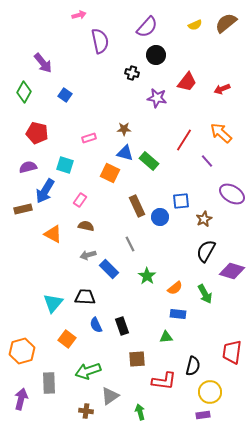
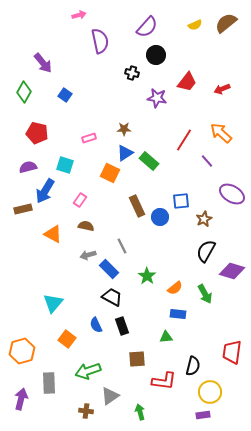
blue triangle at (125, 153): rotated 48 degrees counterclockwise
gray line at (130, 244): moved 8 px left, 2 px down
black trapezoid at (85, 297): moved 27 px right; rotated 25 degrees clockwise
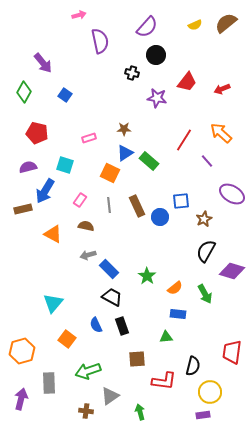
gray line at (122, 246): moved 13 px left, 41 px up; rotated 21 degrees clockwise
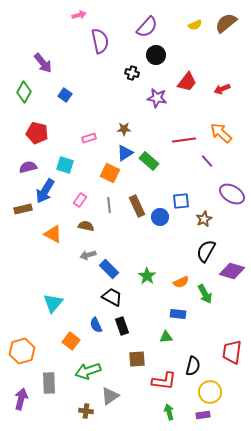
red line at (184, 140): rotated 50 degrees clockwise
orange semicircle at (175, 288): moved 6 px right, 6 px up; rotated 14 degrees clockwise
orange square at (67, 339): moved 4 px right, 2 px down
green arrow at (140, 412): moved 29 px right
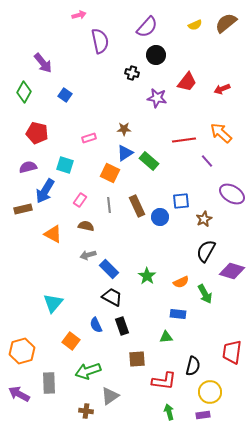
purple arrow at (21, 399): moved 2 px left, 5 px up; rotated 75 degrees counterclockwise
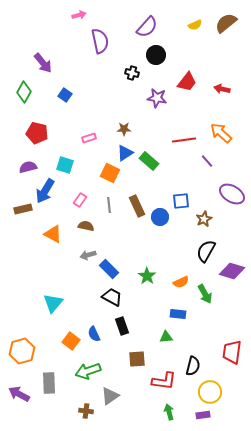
red arrow at (222, 89): rotated 35 degrees clockwise
blue semicircle at (96, 325): moved 2 px left, 9 px down
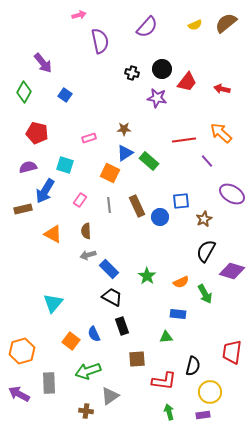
black circle at (156, 55): moved 6 px right, 14 px down
brown semicircle at (86, 226): moved 5 px down; rotated 105 degrees counterclockwise
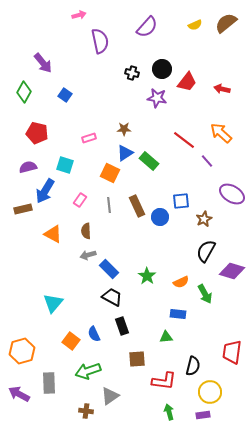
red line at (184, 140): rotated 45 degrees clockwise
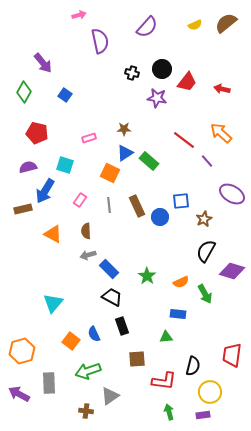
red trapezoid at (232, 352): moved 3 px down
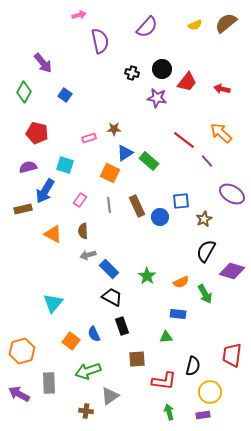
brown star at (124, 129): moved 10 px left
brown semicircle at (86, 231): moved 3 px left
